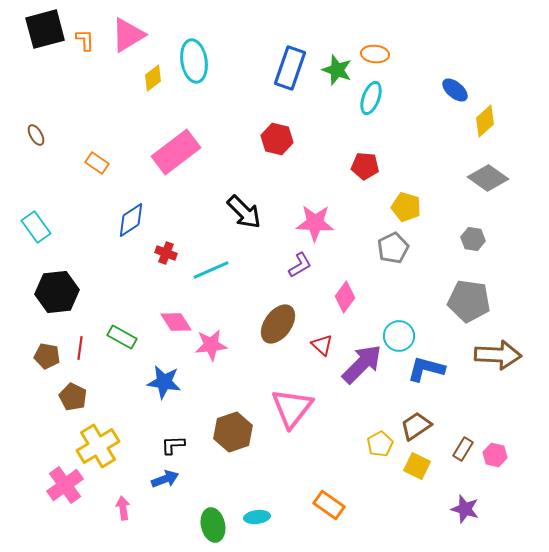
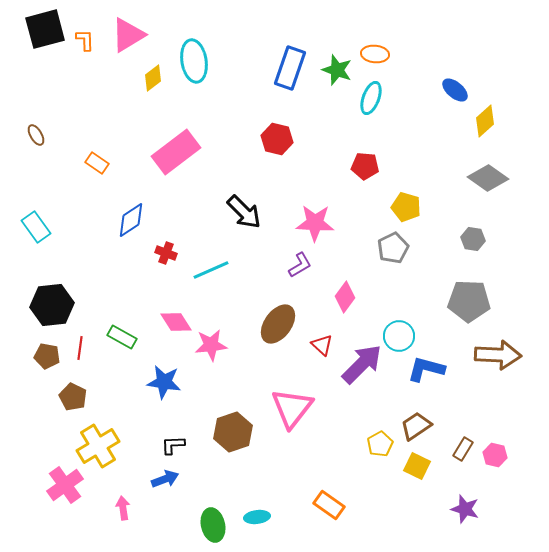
black hexagon at (57, 292): moved 5 px left, 13 px down
gray pentagon at (469, 301): rotated 6 degrees counterclockwise
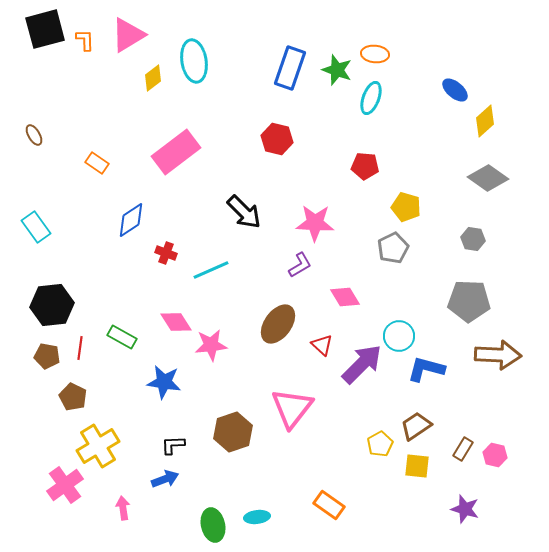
brown ellipse at (36, 135): moved 2 px left
pink diamond at (345, 297): rotated 68 degrees counterclockwise
yellow square at (417, 466): rotated 20 degrees counterclockwise
